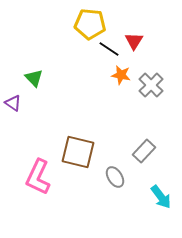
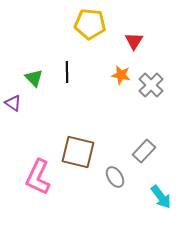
black line: moved 42 px left, 23 px down; rotated 55 degrees clockwise
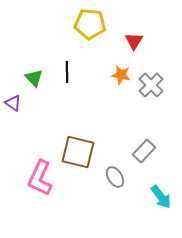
pink L-shape: moved 2 px right, 1 px down
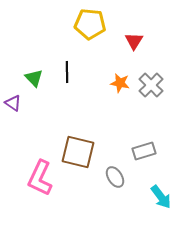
orange star: moved 1 px left, 8 px down
gray rectangle: rotated 30 degrees clockwise
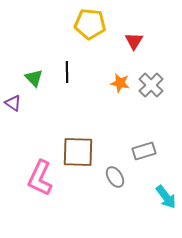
brown square: rotated 12 degrees counterclockwise
cyan arrow: moved 5 px right
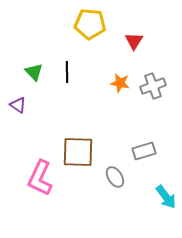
green triangle: moved 6 px up
gray cross: moved 2 px right, 1 px down; rotated 25 degrees clockwise
purple triangle: moved 5 px right, 2 px down
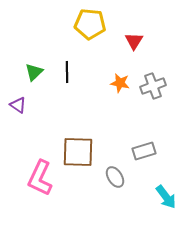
green triangle: rotated 30 degrees clockwise
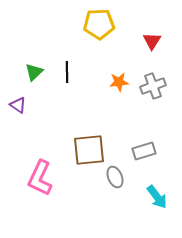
yellow pentagon: moved 9 px right; rotated 8 degrees counterclockwise
red triangle: moved 18 px right
orange star: moved 1 px left, 1 px up; rotated 18 degrees counterclockwise
brown square: moved 11 px right, 2 px up; rotated 8 degrees counterclockwise
gray ellipse: rotated 10 degrees clockwise
cyan arrow: moved 9 px left
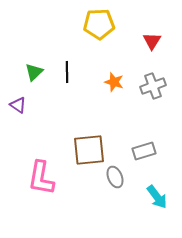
orange star: moved 5 px left; rotated 24 degrees clockwise
pink L-shape: moved 1 px right; rotated 15 degrees counterclockwise
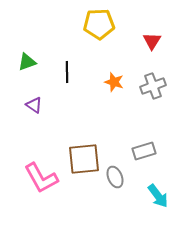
green triangle: moved 7 px left, 10 px up; rotated 24 degrees clockwise
purple triangle: moved 16 px right
brown square: moved 5 px left, 9 px down
pink L-shape: rotated 39 degrees counterclockwise
cyan arrow: moved 1 px right, 1 px up
